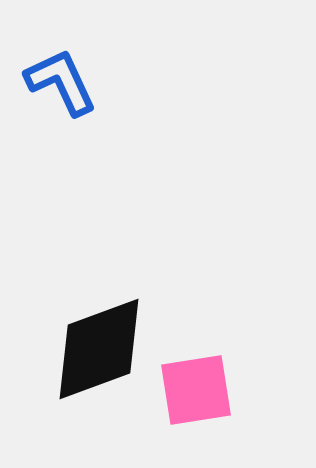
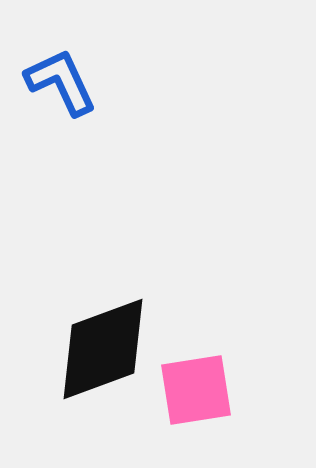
black diamond: moved 4 px right
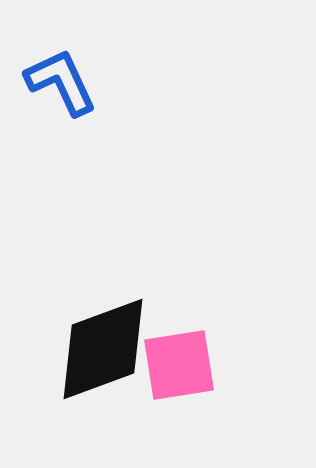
pink square: moved 17 px left, 25 px up
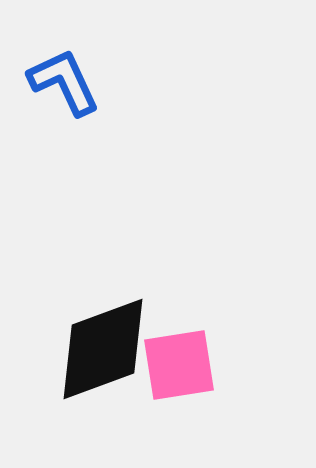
blue L-shape: moved 3 px right
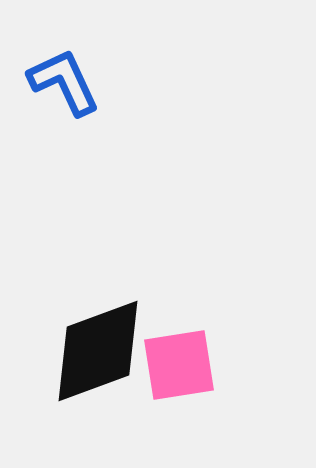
black diamond: moved 5 px left, 2 px down
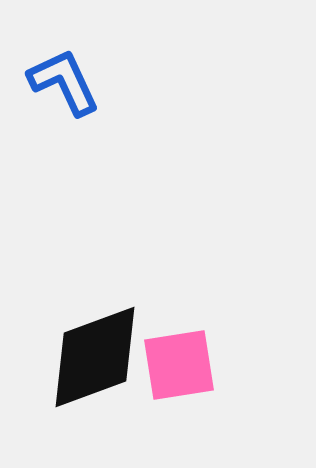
black diamond: moved 3 px left, 6 px down
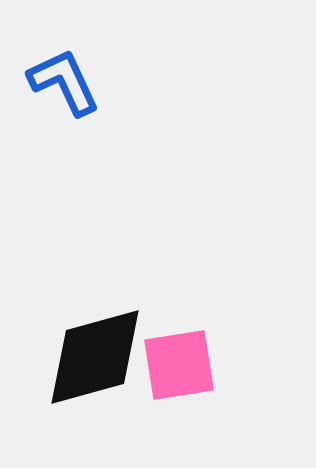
black diamond: rotated 5 degrees clockwise
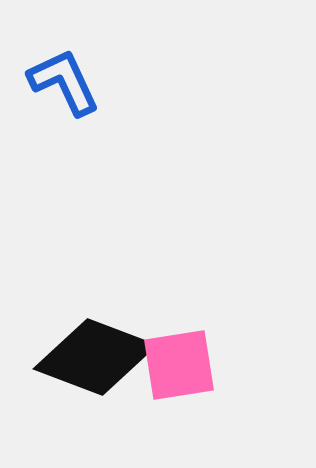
black diamond: rotated 36 degrees clockwise
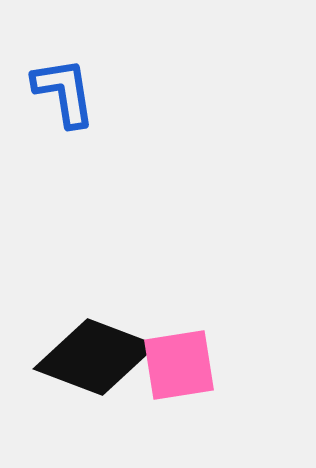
blue L-shape: moved 10 px down; rotated 16 degrees clockwise
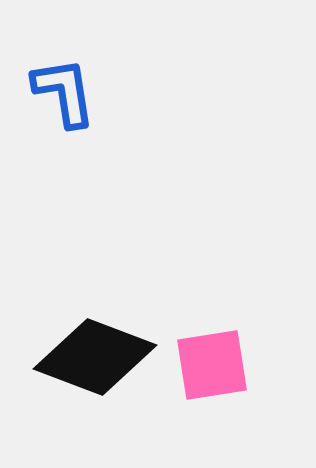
pink square: moved 33 px right
